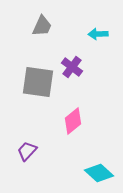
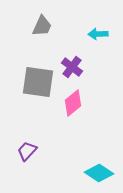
pink diamond: moved 18 px up
cyan diamond: rotated 8 degrees counterclockwise
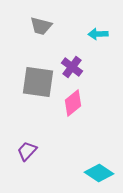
gray trapezoid: moved 1 px left; rotated 80 degrees clockwise
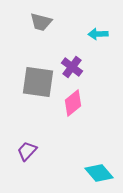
gray trapezoid: moved 4 px up
cyan diamond: rotated 16 degrees clockwise
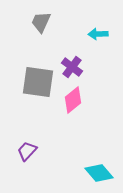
gray trapezoid: rotated 100 degrees clockwise
pink diamond: moved 3 px up
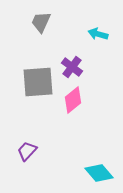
cyan arrow: rotated 18 degrees clockwise
gray square: rotated 12 degrees counterclockwise
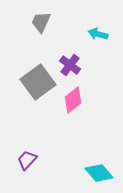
purple cross: moved 2 px left, 2 px up
gray square: rotated 32 degrees counterclockwise
purple trapezoid: moved 9 px down
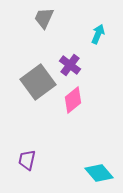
gray trapezoid: moved 3 px right, 4 px up
cyan arrow: rotated 96 degrees clockwise
purple trapezoid: rotated 30 degrees counterclockwise
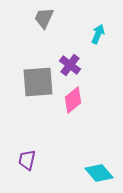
gray square: rotated 32 degrees clockwise
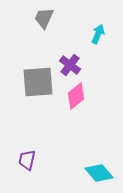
pink diamond: moved 3 px right, 4 px up
